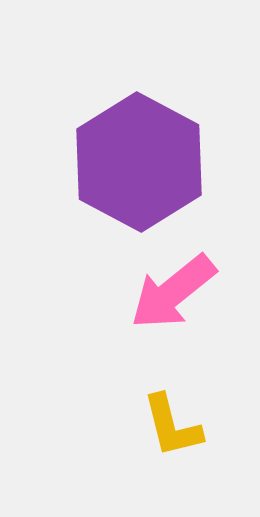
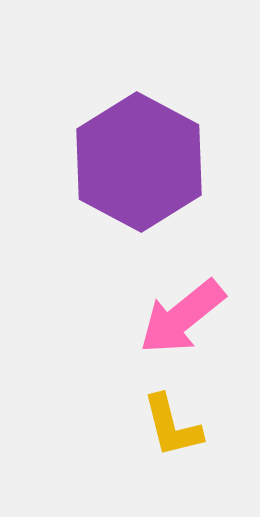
pink arrow: moved 9 px right, 25 px down
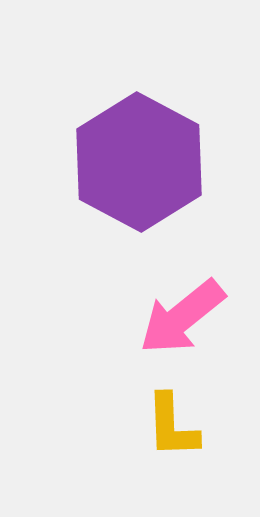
yellow L-shape: rotated 12 degrees clockwise
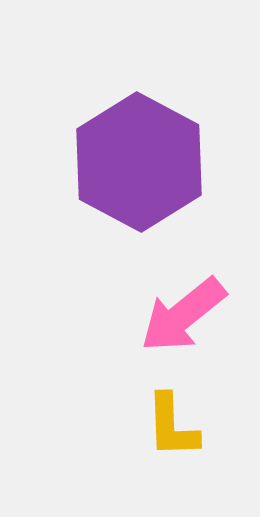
pink arrow: moved 1 px right, 2 px up
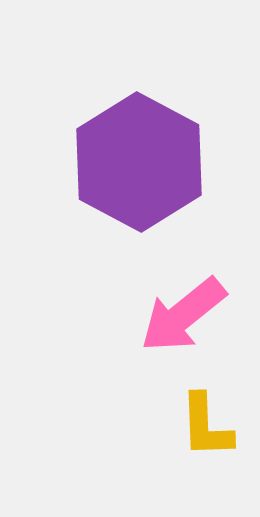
yellow L-shape: moved 34 px right
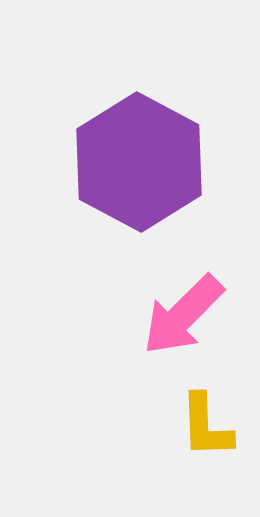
pink arrow: rotated 6 degrees counterclockwise
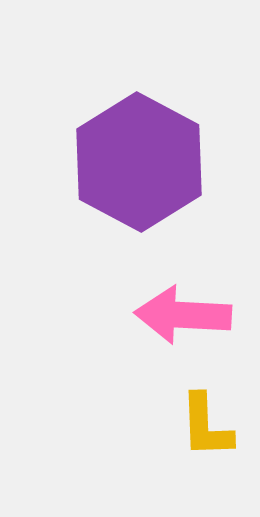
pink arrow: rotated 48 degrees clockwise
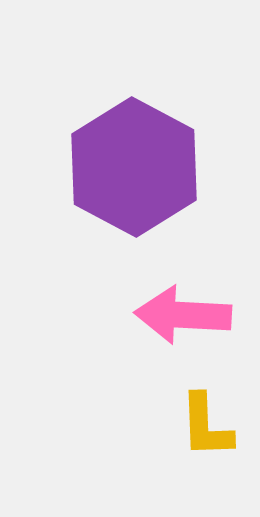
purple hexagon: moved 5 px left, 5 px down
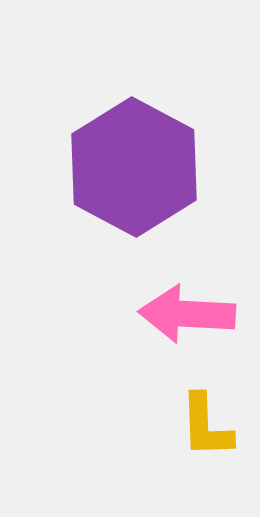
pink arrow: moved 4 px right, 1 px up
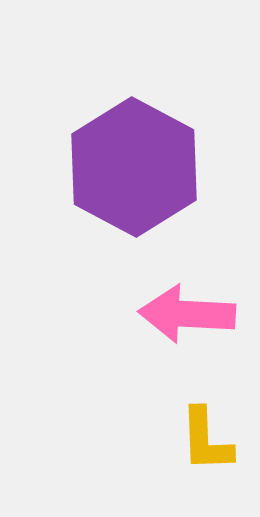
yellow L-shape: moved 14 px down
